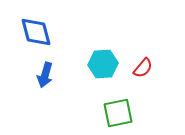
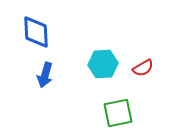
blue diamond: rotated 12 degrees clockwise
red semicircle: rotated 20 degrees clockwise
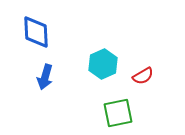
cyan hexagon: rotated 20 degrees counterclockwise
red semicircle: moved 8 px down
blue arrow: moved 2 px down
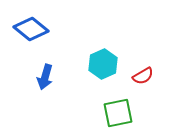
blue diamond: moved 5 px left, 3 px up; rotated 48 degrees counterclockwise
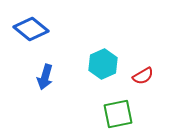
green square: moved 1 px down
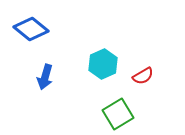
green square: rotated 20 degrees counterclockwise
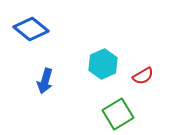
blue arrow: moved 4 px down
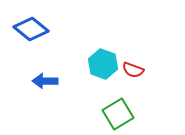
cyan hexagon: rotated 16 degrees counterclockwise
red semicircle: moved 10 px left, 6 px up; rotated 50 degrees clockwise
blue arrow: rotated 75 degrees clockwise
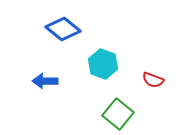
blue diamond: moved 32 px right
red semicircle: moved 20 px right, 10 px down
green square: rotated 20 degrees counterclockwise
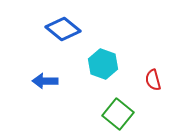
red semicircle: rotated 55 degrees clockwise
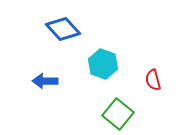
blue diamond: rotated 8 degrees clockwise
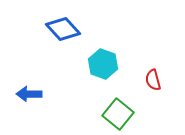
blue arrow: moved 16 px left, 13 px down
